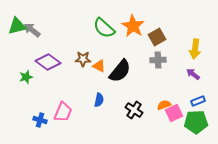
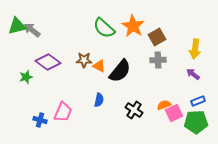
brown star: moved 1 px right, 1 px down
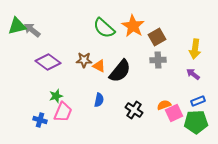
green star: moved 30 px right, 19 px down
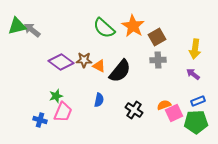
purple diamond: moved 13 px right
